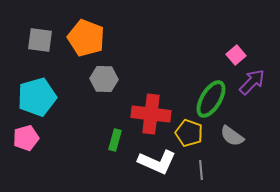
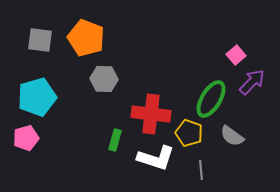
white L-shape: moved 1 px left, 4 px up; rotated 6 degrees counterclockwise
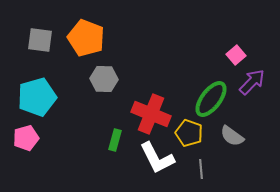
green ellipse: rotated 6 degrees clockwise
red cross: rotated 15 degrees clockwise
white L-shape: moved 1 px right; rotated 45 degrees clockwise
gray line: moved 1 px up
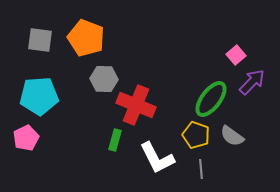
cyan pentagon: moved 2 px right, 1 px up; rotated 12 degrees clockwise
red cross: moved 15 px left, 9 px up
yellow pentagon: moved 7 px right, 2 px down
pink pentagon: rotated 10 degrees counterclockwise
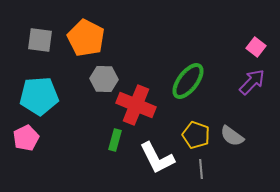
orange pentagon: rotated 6 degrees clockwise
pink square: moved 20 px right, 8 px up; rotated 12 degrees counterclockwise
green ellipse: moved 23 px left, 18 px up
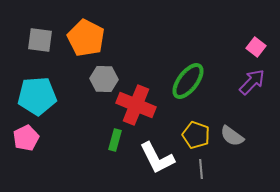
cyan pentagon: moved 2 px left
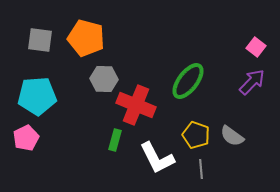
orange pentagon: rotated 12 degrees counterclockwise
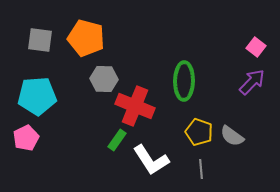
green ellipse: moved 4 px left; rotated 36 degrees counterclockwise
red cross: moved 1 px left, 1 px down
yellow pentagon: moved 3 px right, 3 px up
green rectangle: moved 2 px right; rotated 20 degrees clockwise
white L-shape: moved 6 px left, 2 px down; rotated 6 degrees counterclockwise
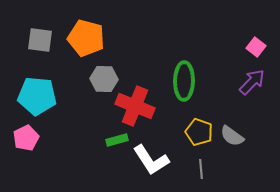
cyan pentagon: rotated 9 degrees clockwise
green rectangle: rotated 40 degrees clockwise
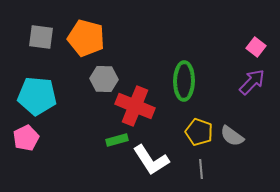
gray square: moved 1 px right, 3 px up
